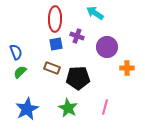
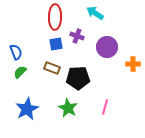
red ellipse: moved 2 px up
orange cross: moved 6 px right, 4 px up
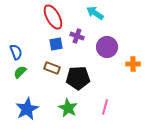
red ellipse: moved 2 px left; rotated 30 degrees counterclockwise
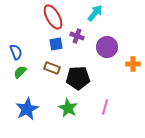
cyan arrow: rotated 96 degrees clockwise
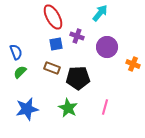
cyan arrow: moved 5 px right
orange cross: rotated 24 degrees clockwise
blue star: rotated 15 degrees clockwise
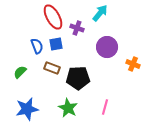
purple cross: moved 8 px up
blue semicircle: moved 21 px right, 6 px up
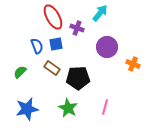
brown rectangle: rotated 14 degrees clockwise
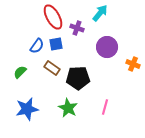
blue semicircle: rotated 56 degrees clockwise
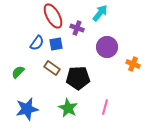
red ellipse: moved 1 px up
blue semicircle: moved 3 px up
green semicircle: moved 2 px left
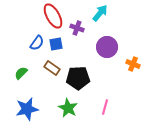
green semicircle: moved 3 px right, 1 px down
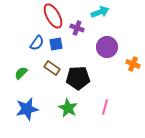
cyan arrow: moved 1 px up; rotated 30 degrees clockwise
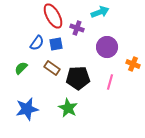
green semicircle: moved 5 px up
pink line: moved 5 px right, 25 px up
